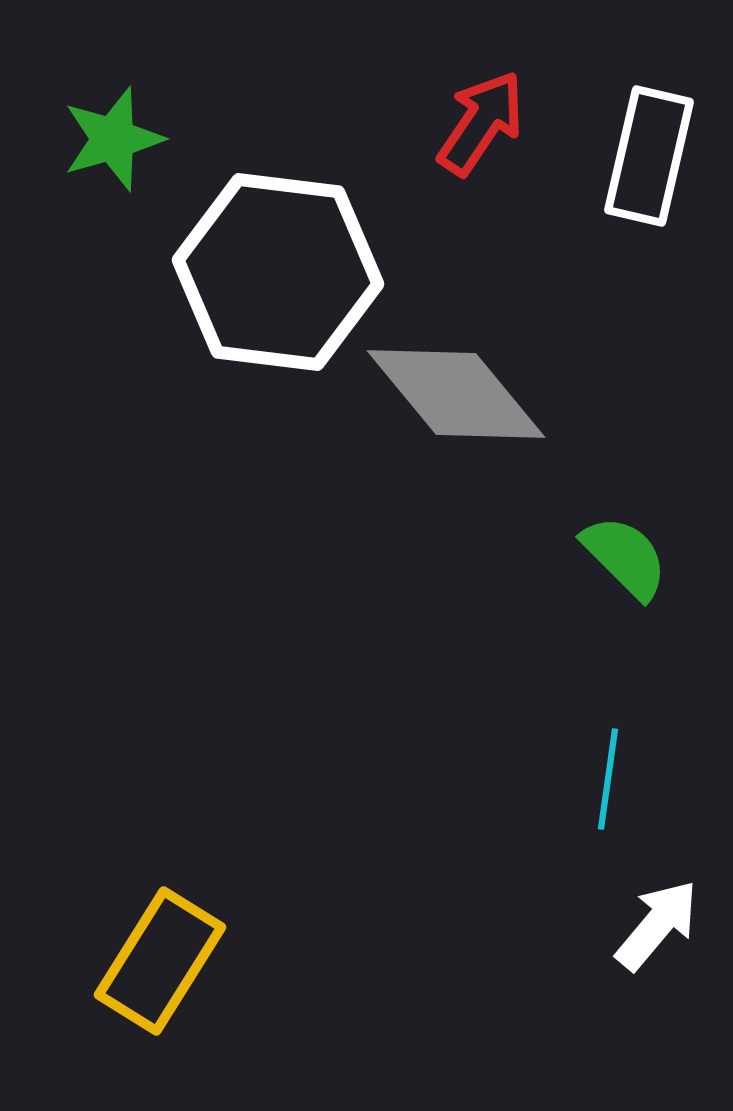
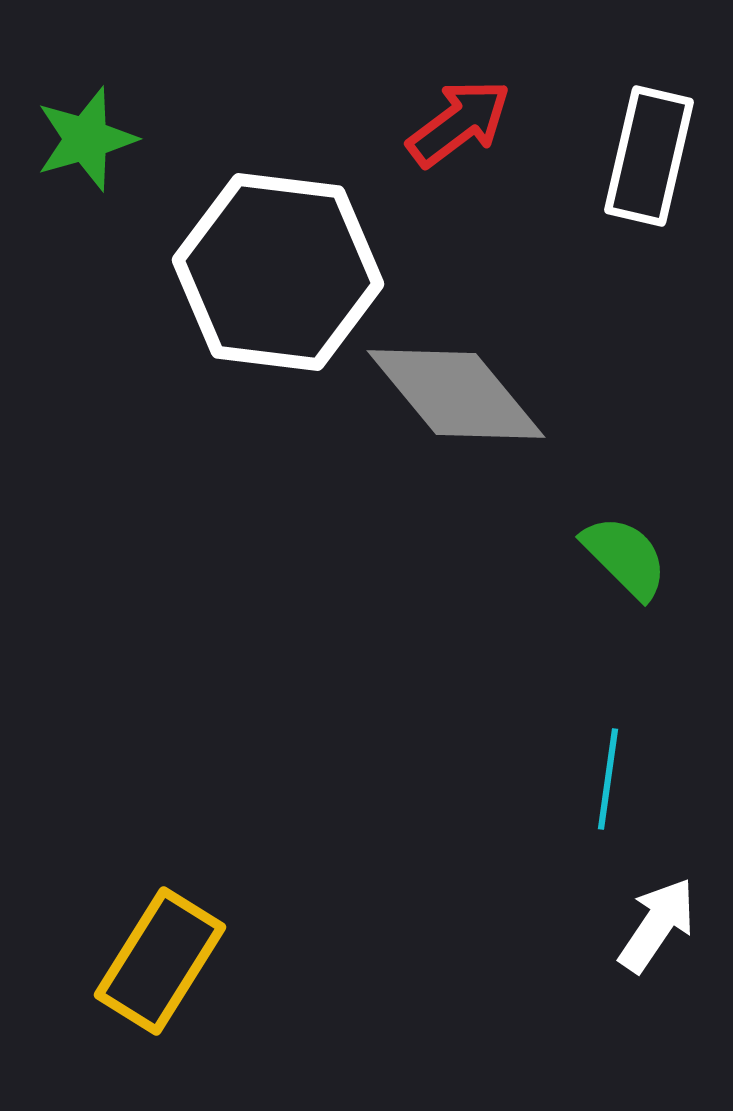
red arrow: moved 22 px left; rotated 19 degrees clockwise
green star: moved 27 px left
white arrow: rotated 6 degrees counterclockwise
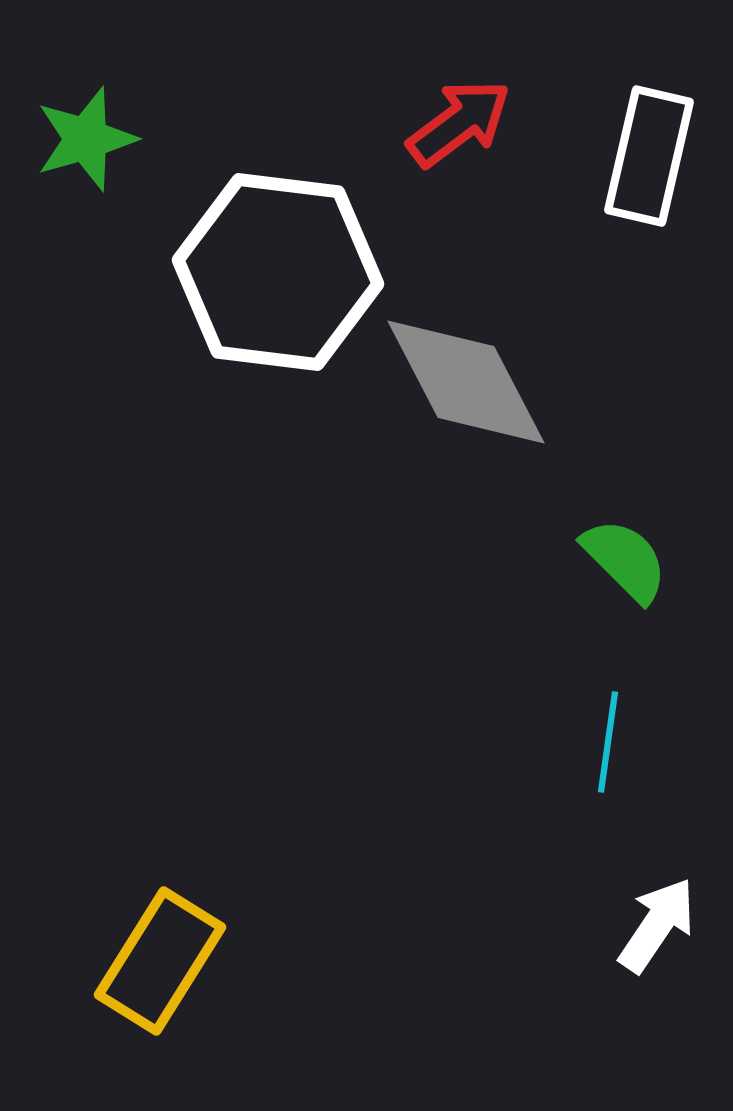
gray diamond: moved 10 px right, 12 px up; rotated 12 degrees clockwise
green semicircle: moved 3 px down
cyan line: moved 37 px up
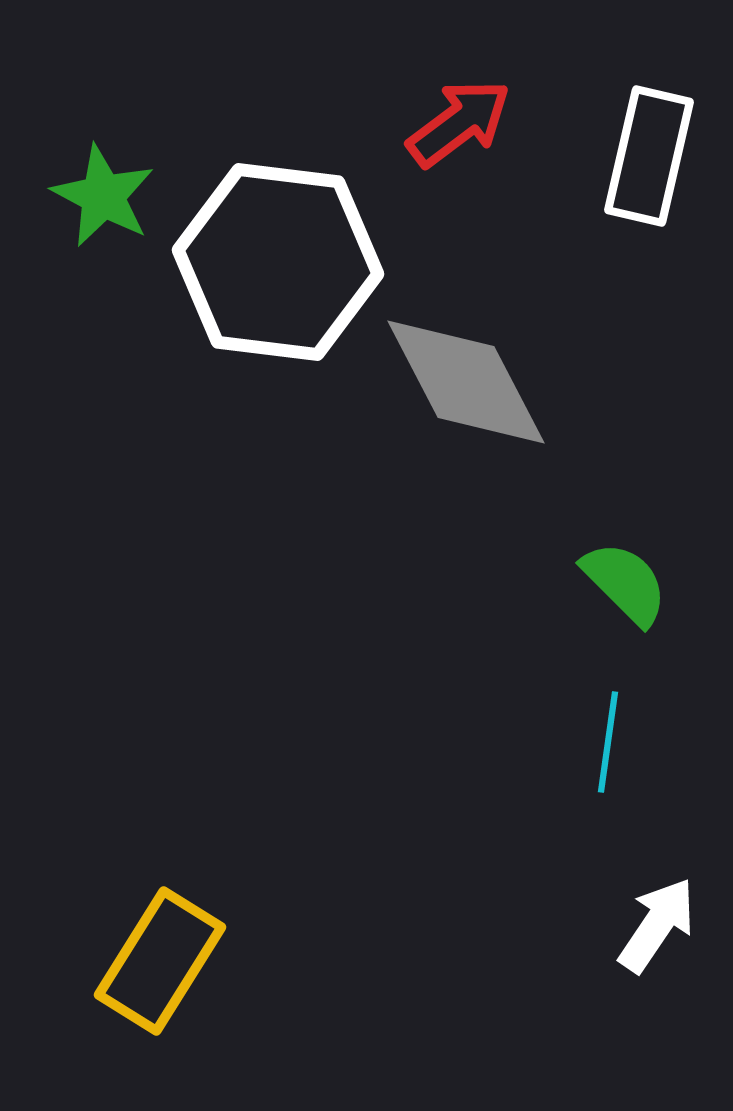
green star: moved 17 px right, 57 px down; rotated 28 degrees counterclockwise
white hexagon: moved 10 px up
green semicircle: moved 23 px down
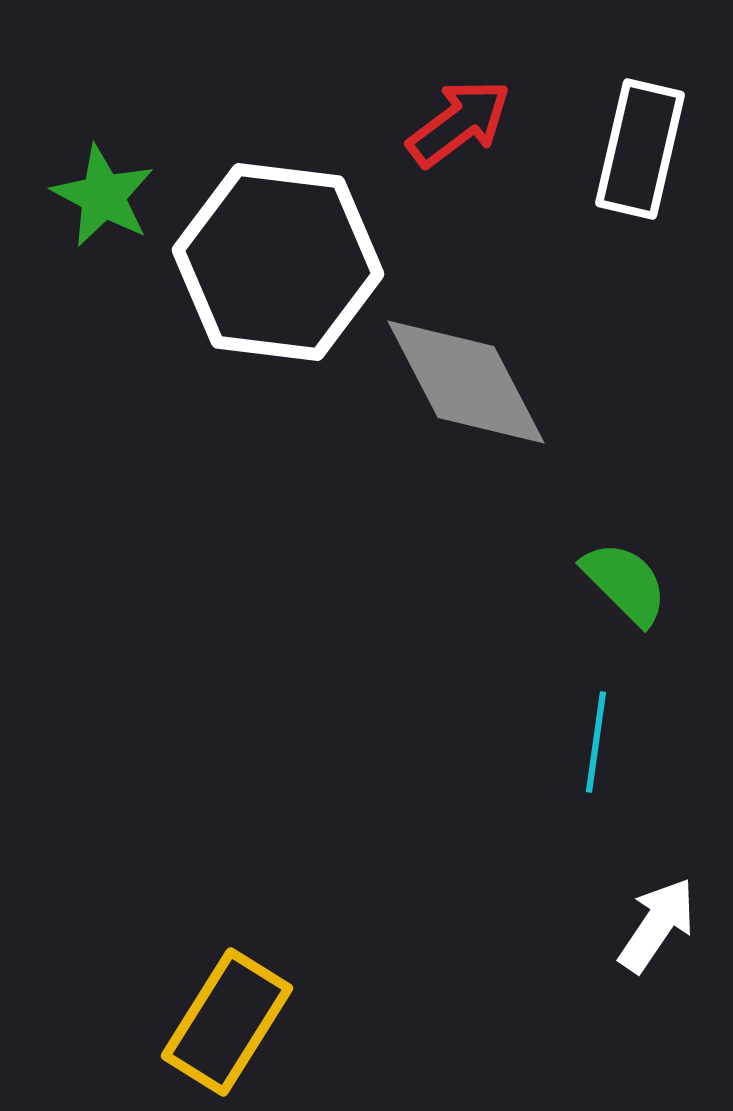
white rectangle: moved 9 px left, 7 px up
cyan line: moved 12 px left
yellow rectangle: moved 67 px right, 61 px down
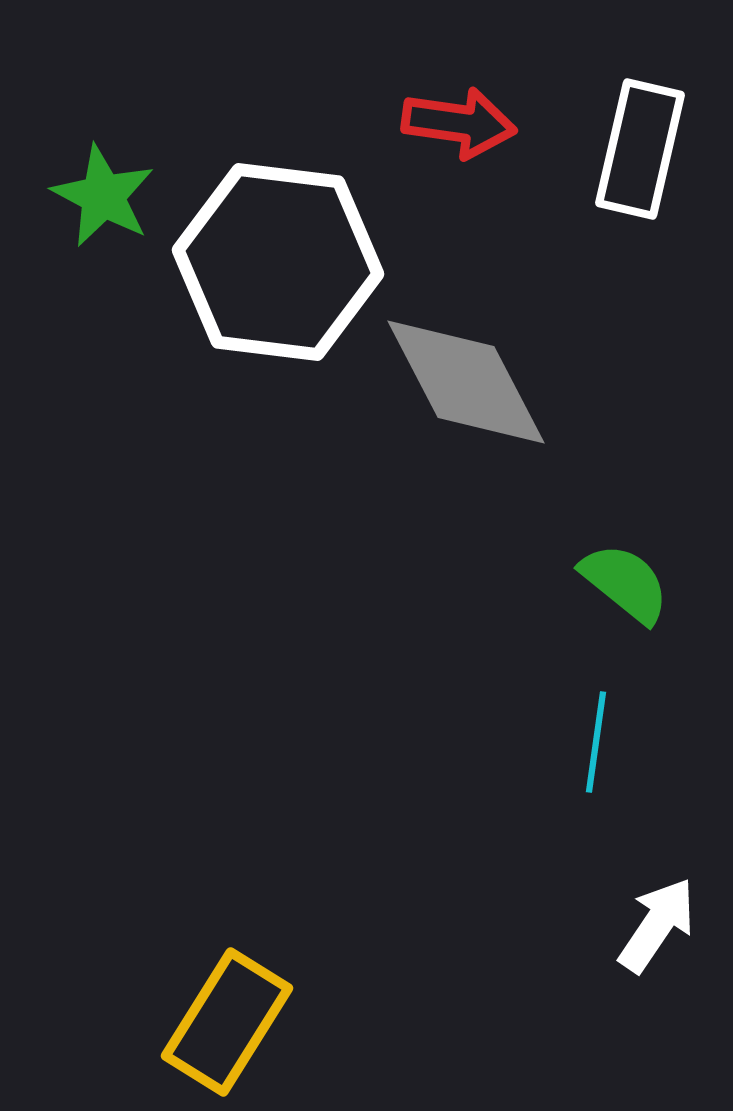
red arrow: rotated 45 degrees clockwise
green semicircle: rotated 6 degrees counterclockwise
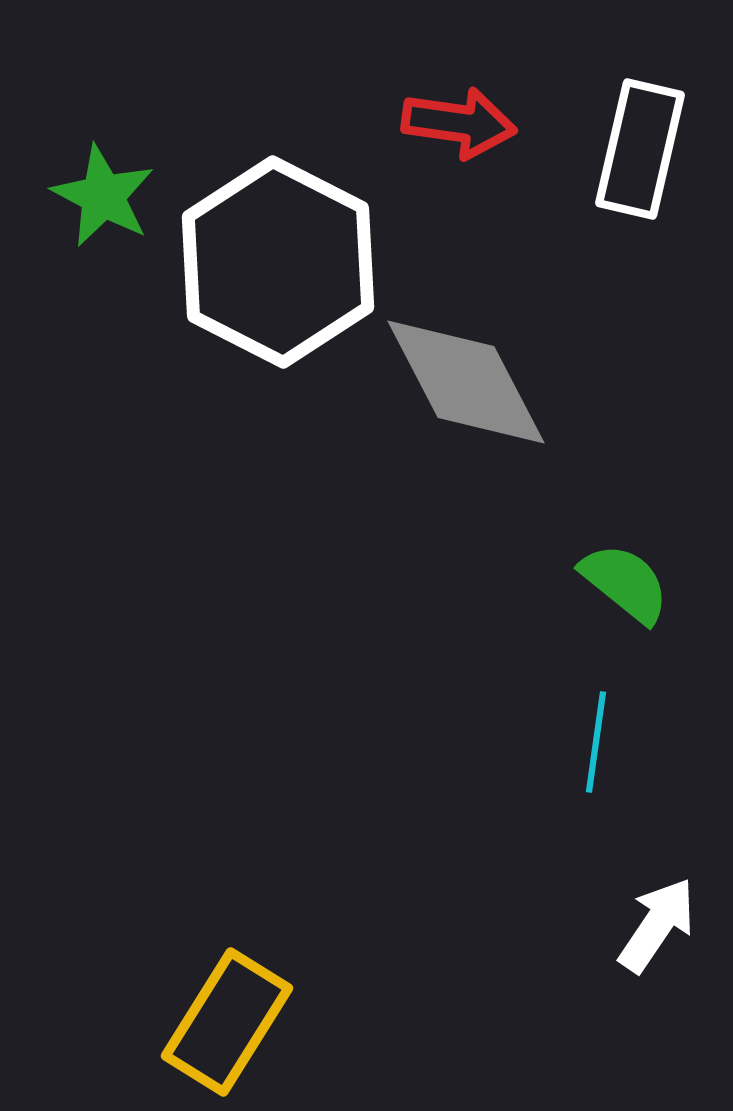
white hexagon: rotated 20 degrees clockwise
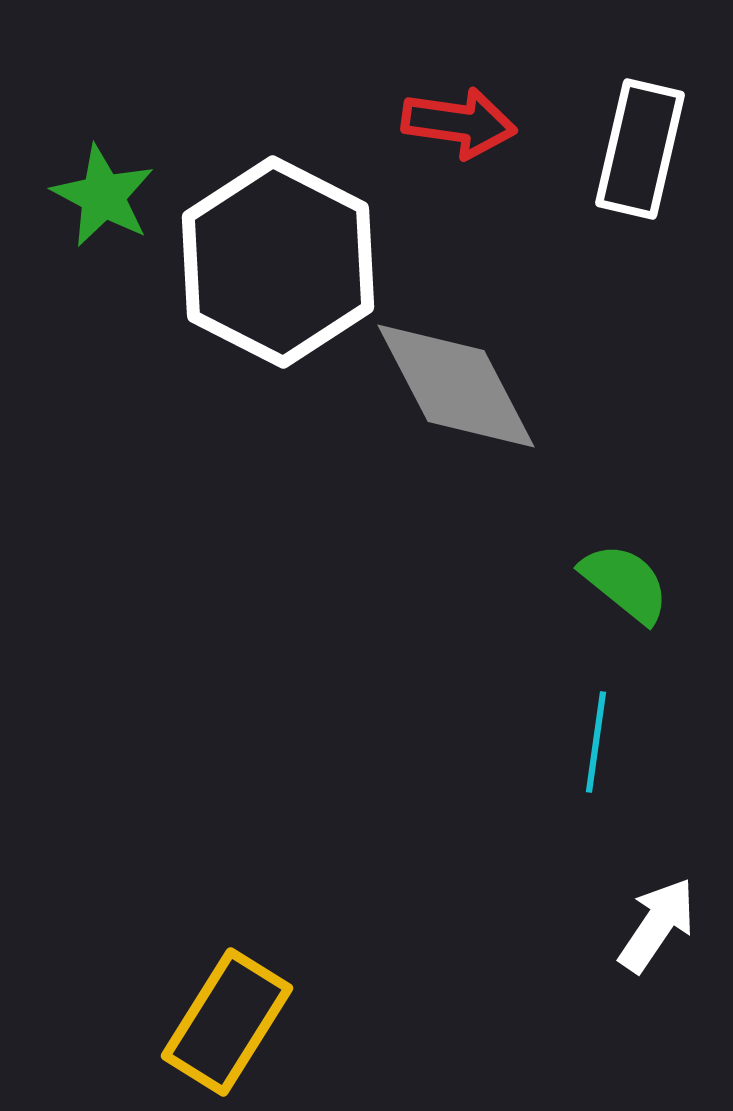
gray diamond: moved 10 px left, 4 px down
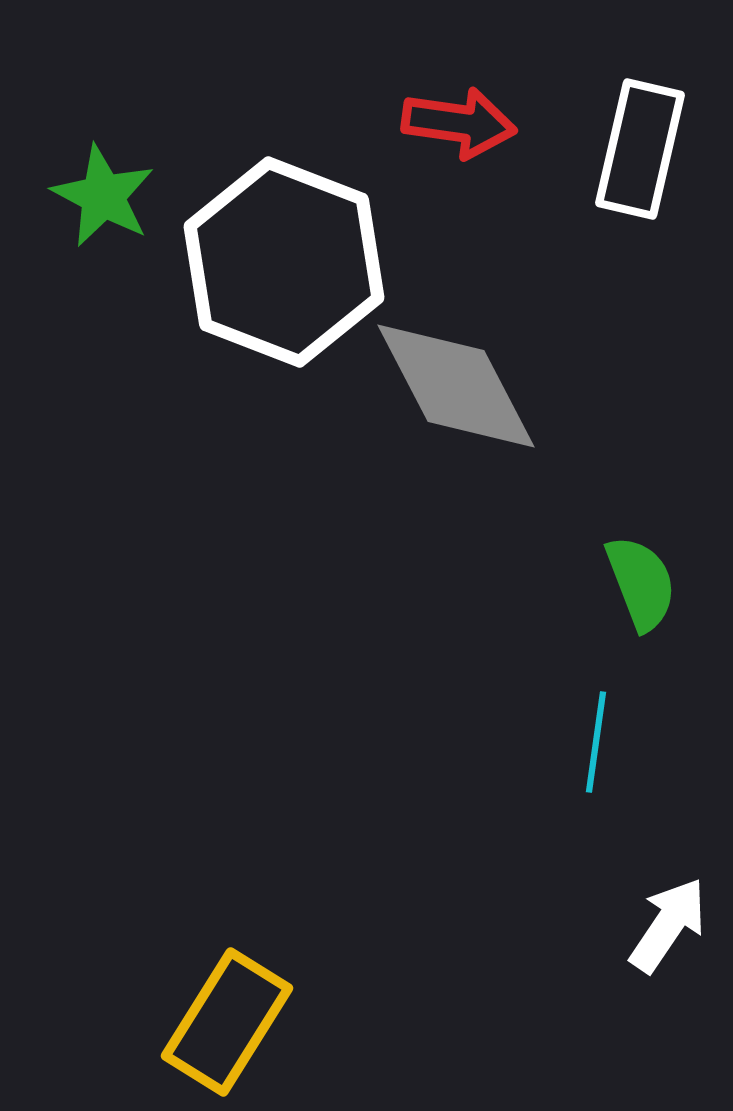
white hexagon: moved 6 px right; rotated 6 degrees counterclockwise
green semicircle: moved 16 px right; rotated 30 degrees clockwise
white arrow: moved 11 px right
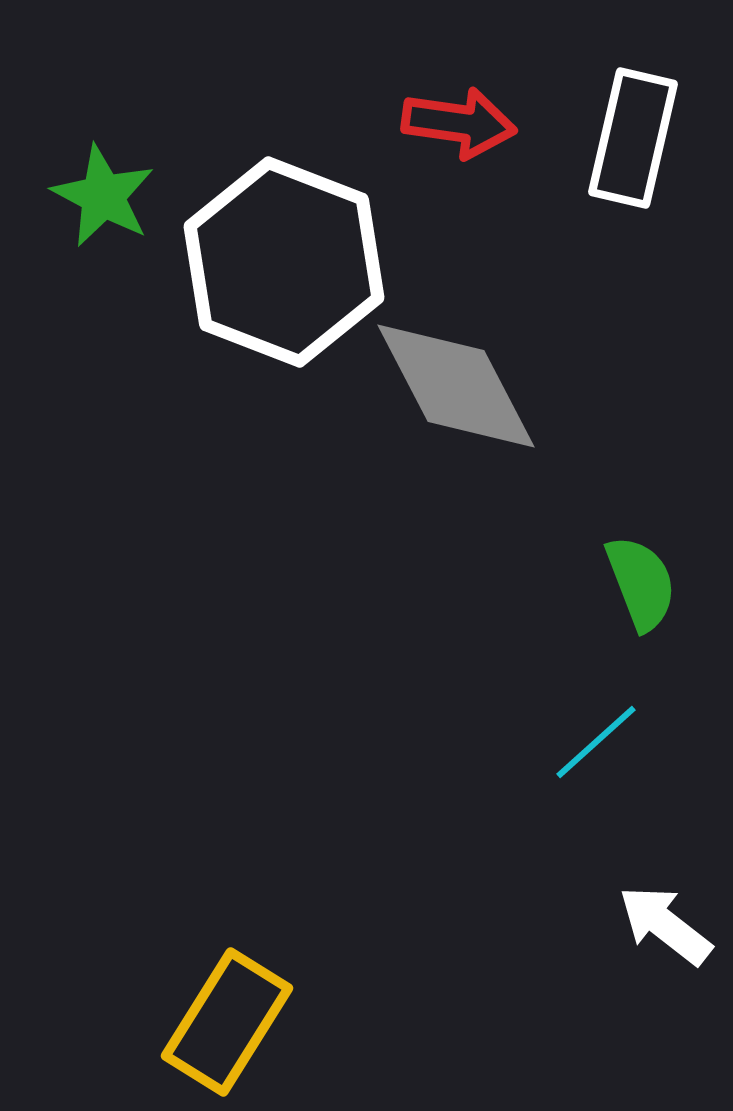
white rectangle: moved 7 px left, 11 px up
cyan line: rotated 40 degrees clockwise
white arrow: moved 3 px left; rotated 86 degrees counterclockwise
